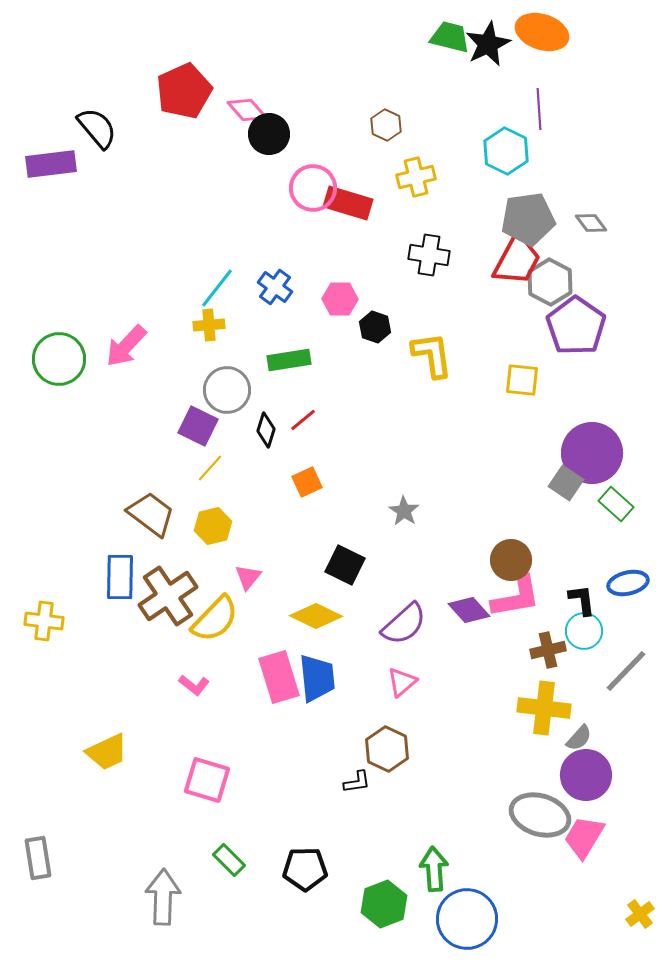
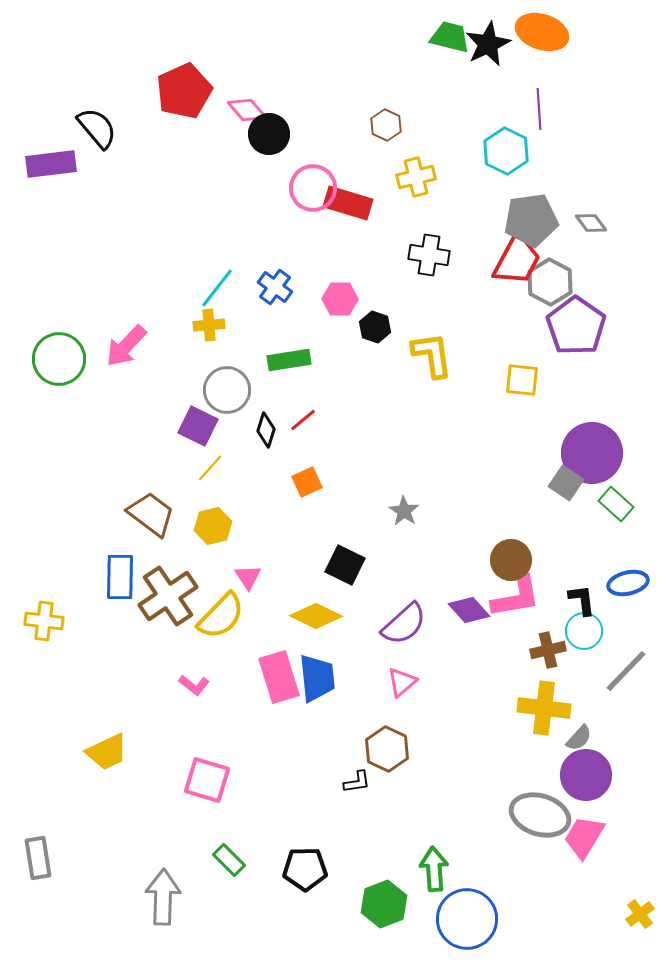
gray pentagon at (528, 219): moved 3 px right, 1 px down
pink triangle at (248, 577): rotated 12 degrees counterclockwise
yellow semicircle at (215, 619): moved 6 px right, 3 px up
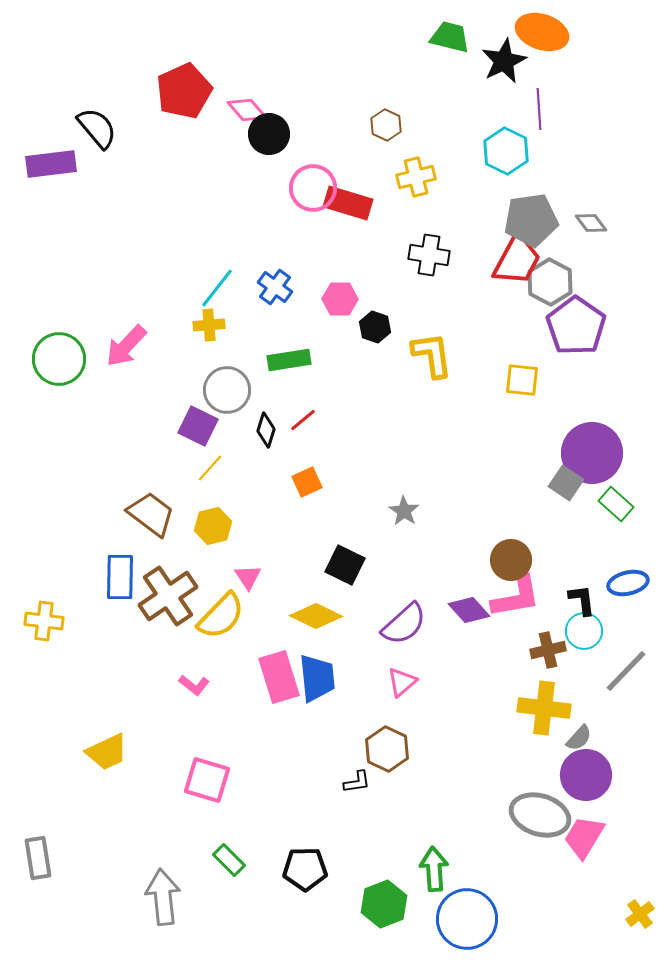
black star at (488, 44): moved 16 px right, 17 px down
gray arrow at (163, 897): rotated 8 degrees counterclockwise
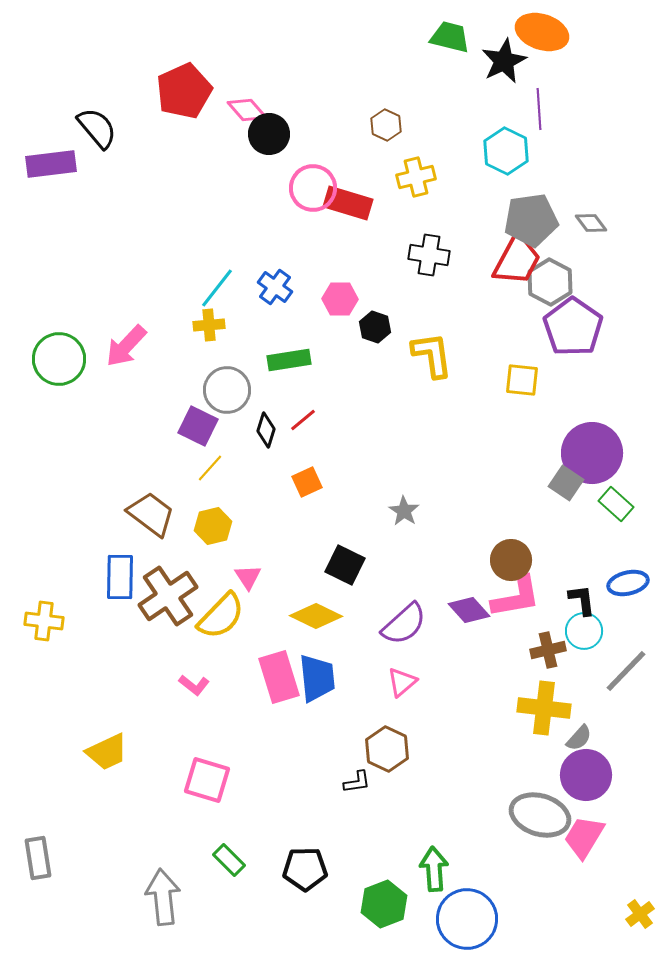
purple pentagon at (576, 326): moved 3 px left, 1 px down
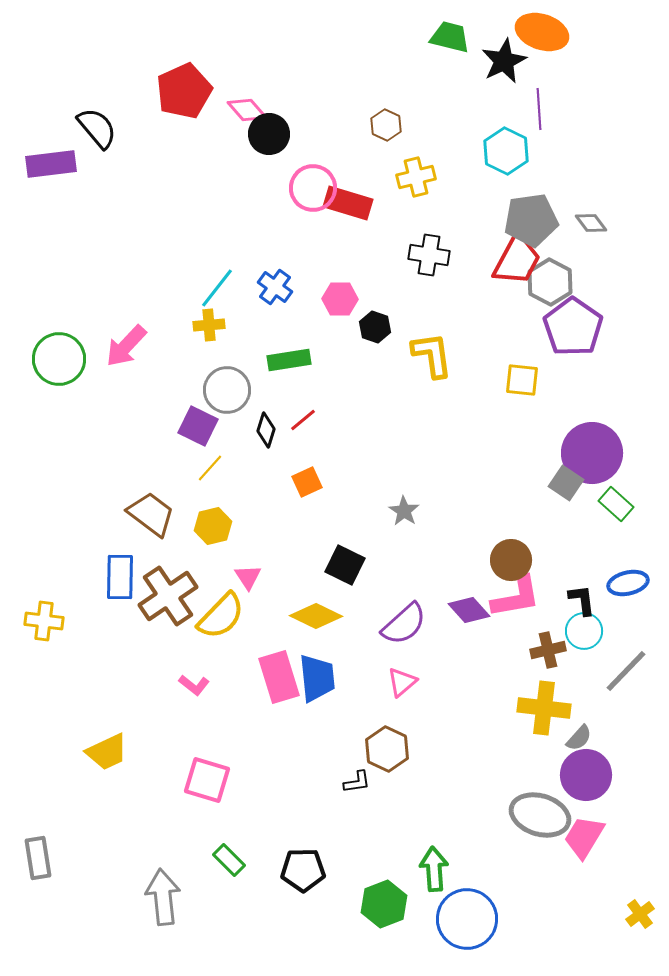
black pentagon at (305, 869): moved 2 px left, 1 px down
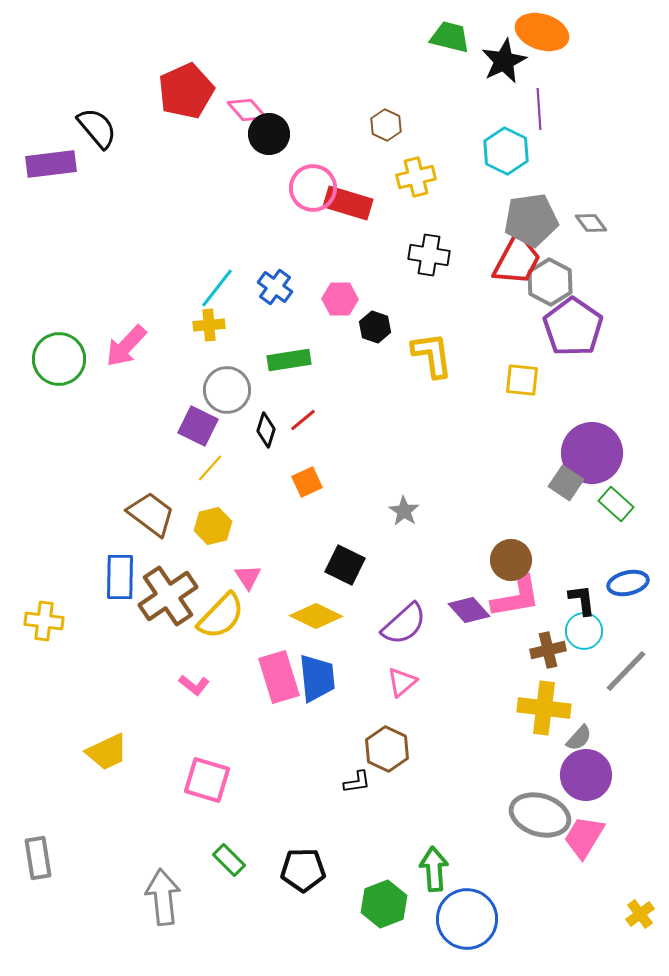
red pentagon at (184, 91): moved 2 px right
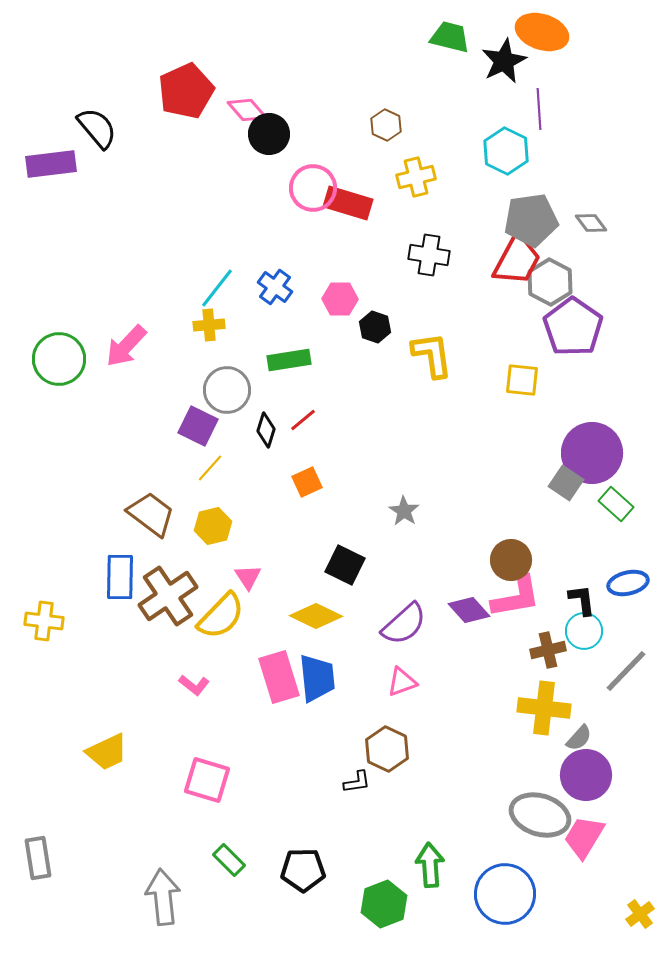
pink triangle at (402, 682): rotated 20 degrees clockwise
green arrow at (434, 869): moved 4 px left, 4 px up
blue circle at (467, 919): moved 38 px right, 25 px up
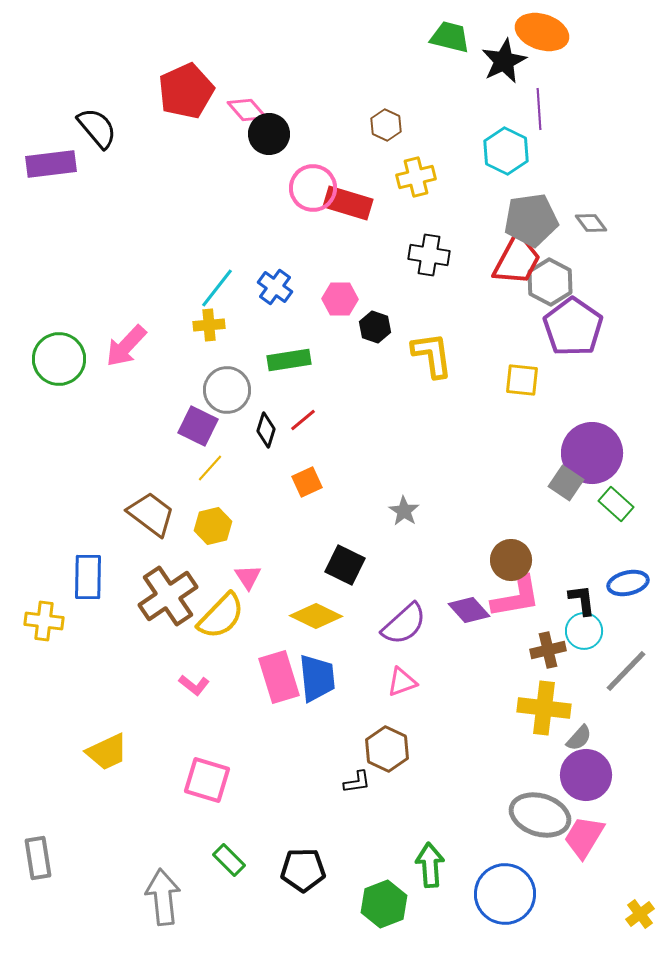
blue rectangle at (120, 577): moved 32 px left
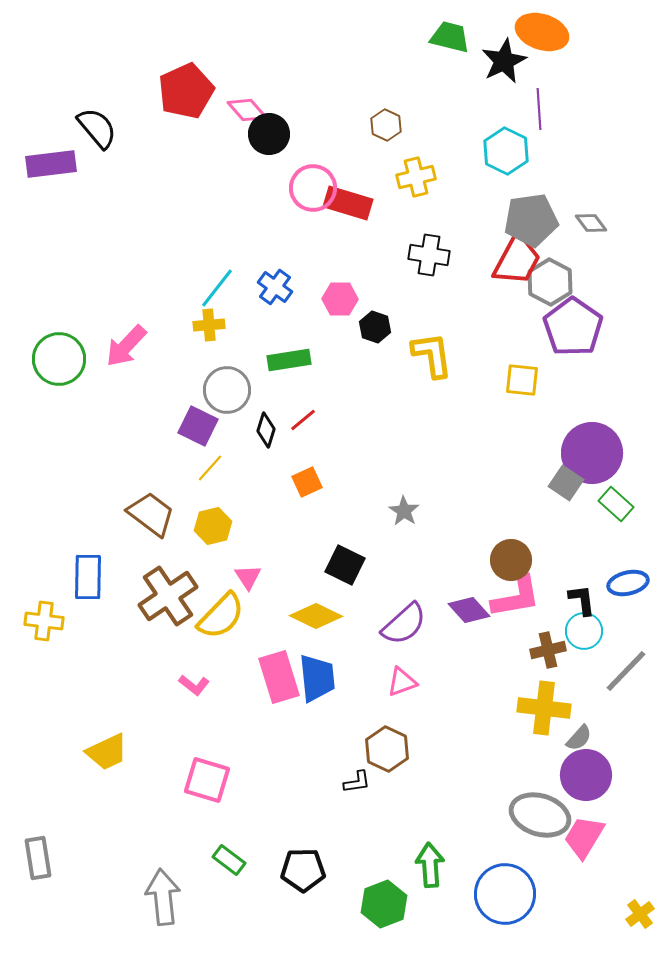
green rectangle at (229, 860): rotated 8 degrees counterclockwise
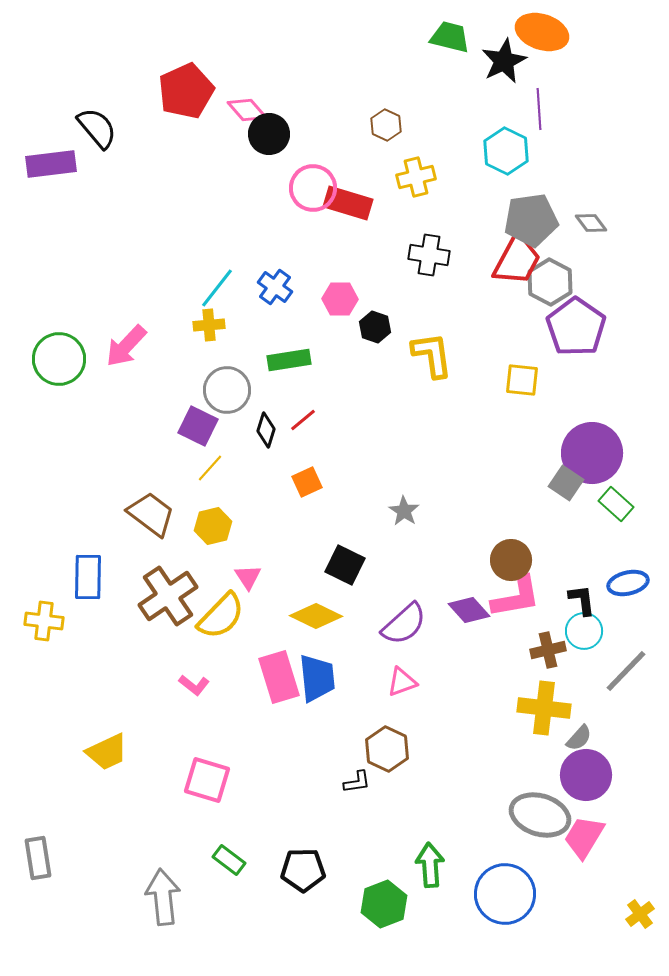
purple pentagon at (573, 327): moved 3 px right
